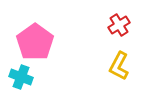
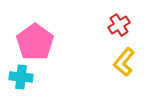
yellow L-shape: moved 5 px right, 4 px up; rotated 12 degrees clockwise
cyan cross: rotated 15 degrees counterclockwise
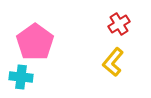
red cross: moved 1 px up
yellow L-shape: moved 11 px left
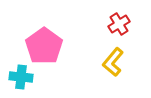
pink pentagon: moved 9 px right, 4 px down
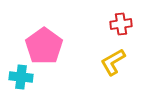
red cross: moved 2 px right; rotated 25 degrees clockwise
yellow L-shape: rotated 20 degrees clockwise
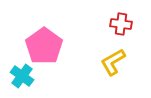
red cross: rotated 15 degrees clockwise
cyan cross: moved 1 px right, 1 px up; rotated 30 degrees clockwise
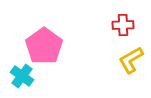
red cross: moved 2 px right, 1 px down; rotated 10 degrees counterclockwise
yellow L-shape: moved 18 px right, 2 px up
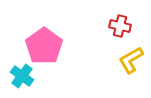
red cross: moved 3 px left, 1 px down; rotated 15 degrees clockwise
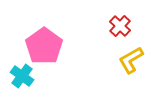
red cross: rotated 30 degrees clockwise
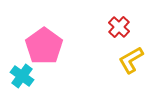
red cross: moved 1 px left, 1 px down
